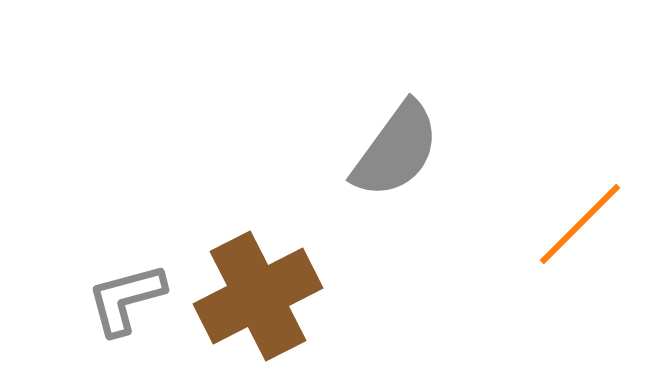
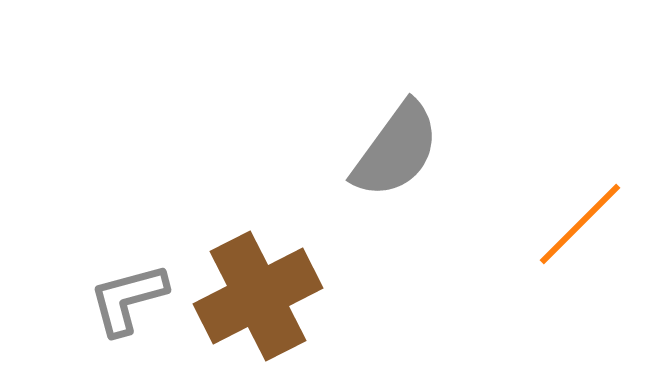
gray L-shape: moved 2 px right
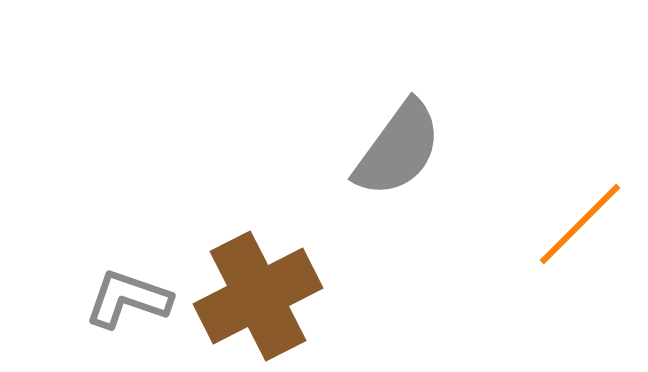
gray semicircle: moved 2 px right, 1 px up
gray L-shape: rotated 34 degrees clockwise
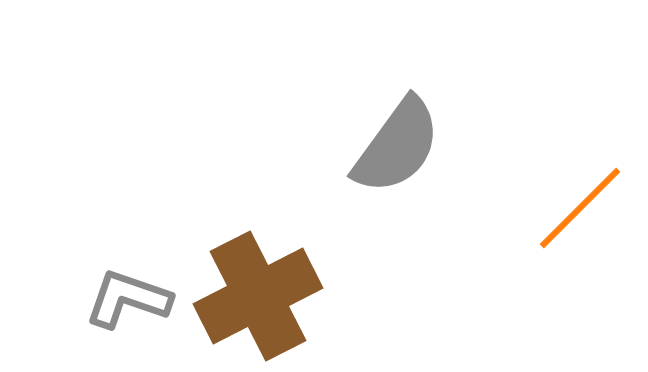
gray semicircle: moved 1 px left, 3 px up
orange line: moved 16 px up
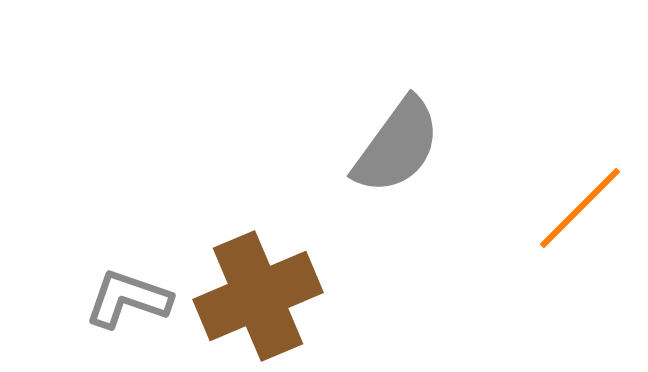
brown cross: rotated 4 degrees clockwise
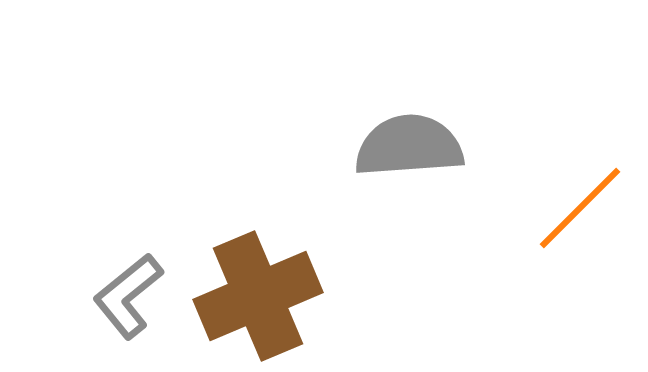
gray semicircle: moved 12 px right; rotated 130 degrees counterclockwise
gray L-shape: moved 3 px up; rotated 58 degrees counterclockwise
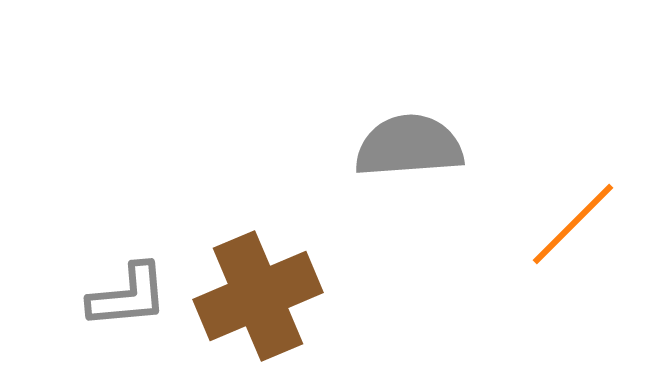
orange line: moved 7 px left, 16 px down
gray L-shape: rotated 146 degrees counterclockwise
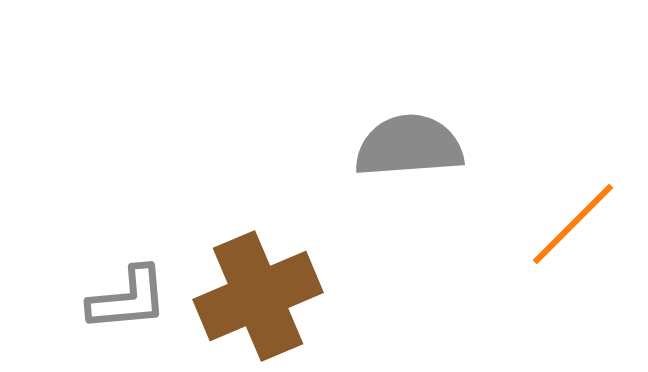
gray L-shape: moved 3 px down
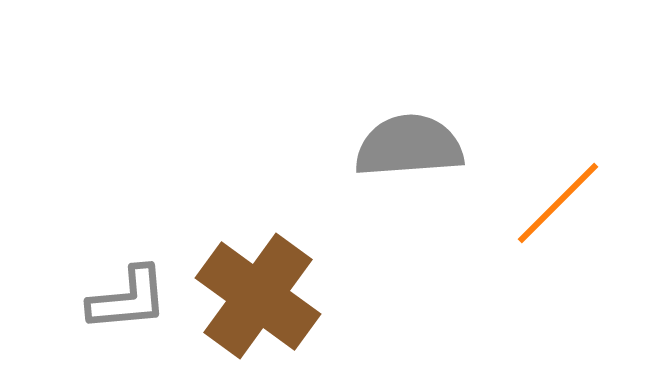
orange line: moved 15 px left, 21 px up
brown cross: rotated 31 degrees counterclockwise
